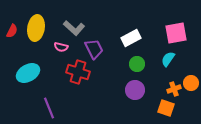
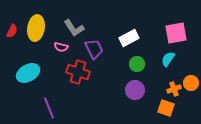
gray L-shape: rotated 15 degrees clockwise
white rectangle: moved 2 px left
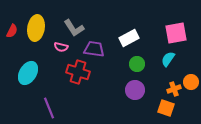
purple trapezoid: rotated 55 degrees counterclockwise
cyan ellipse: rotated 30 degrees counterclockwise
orange circle: moved 1 px up
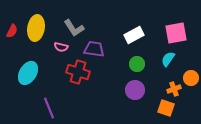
white rectangle: moved 5 px right, 3 px up
orange circle: moved 4 px up
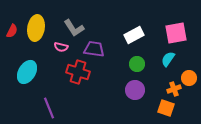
cyan ellipse: moved 1 px left, 1 px up
orange circle: moved 2 px left
